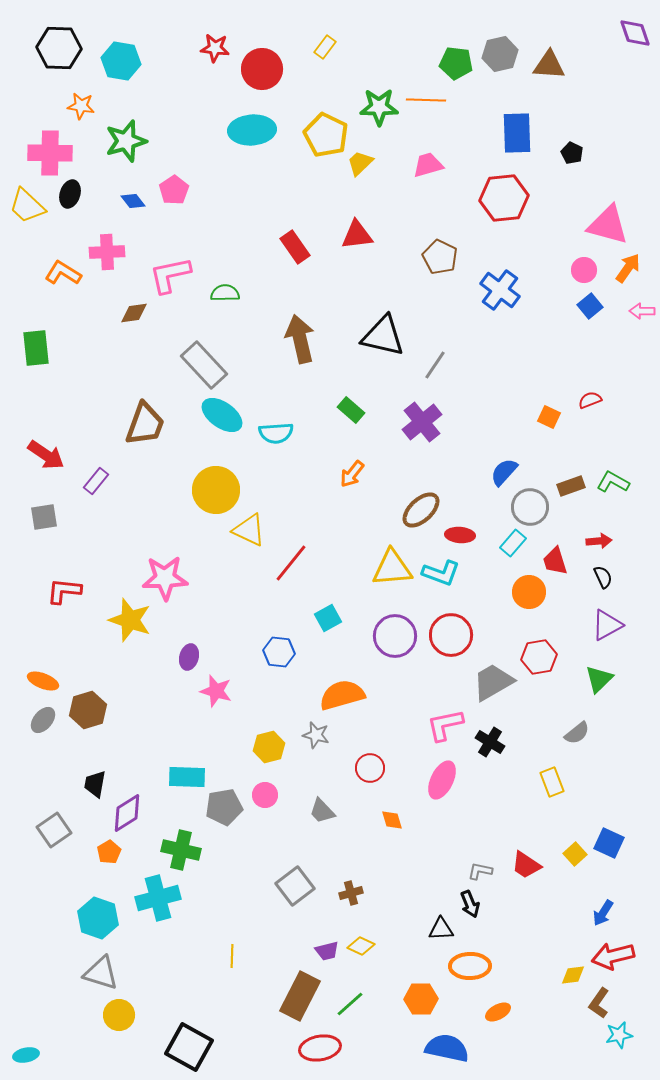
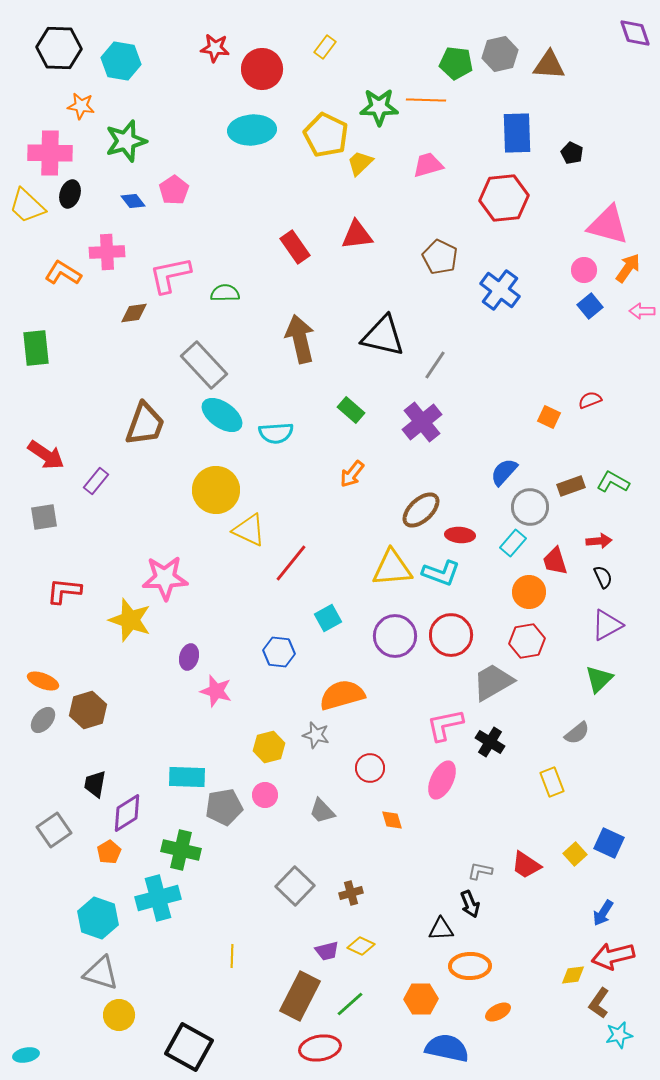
red hexagon at (539, 657): moved 12 px left, 16 px up
gray square at (295, 886): rotated 9 degrees counterclockwise
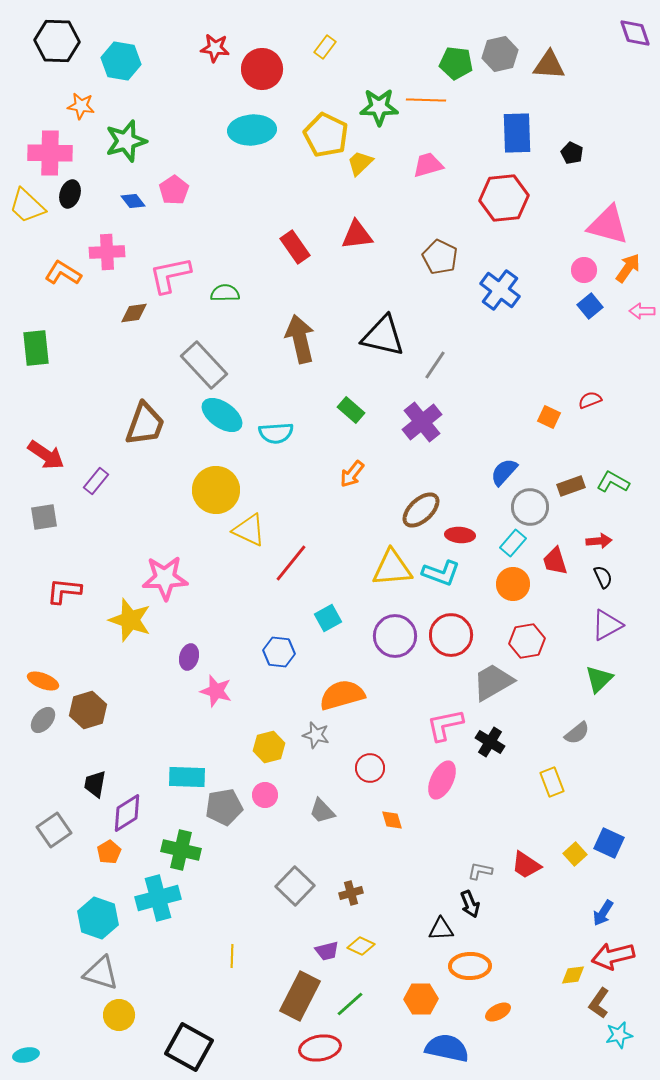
black hexagon at (59, 48): moved 2 px left, 7 px up
orange circle at (529, 592): moved 16 px left, 8 px up
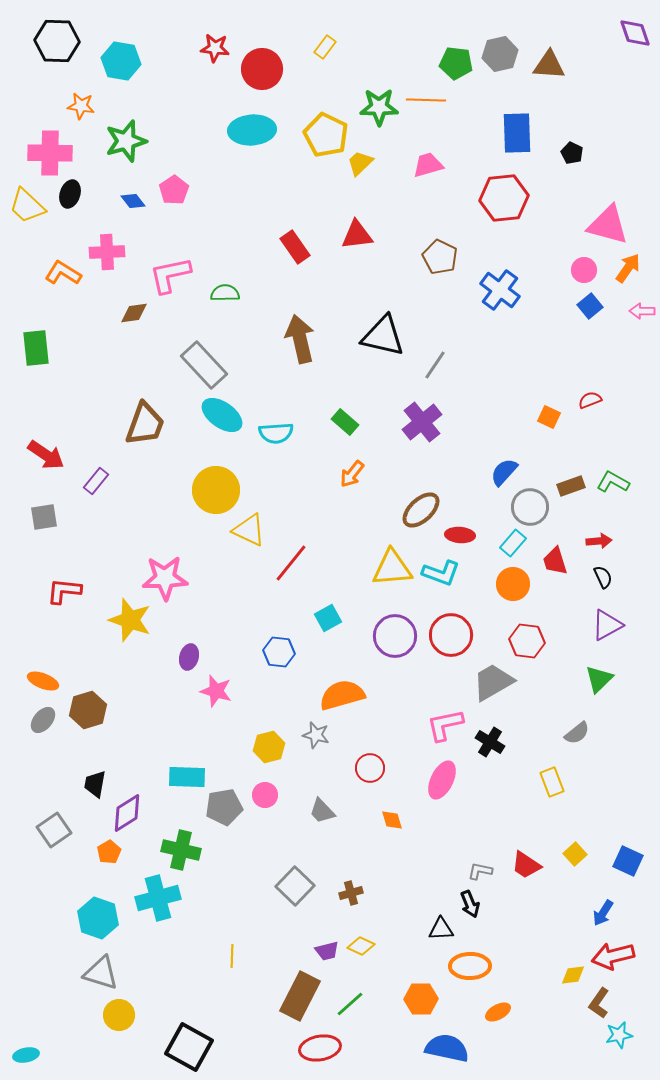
green rectangle at (351, 410): moved 6 px left, 12 px down
red hexagon at (527, 641): rotated 16 degrees clockwise
blue square at (609, 843): moved 19 px right, 18 px down
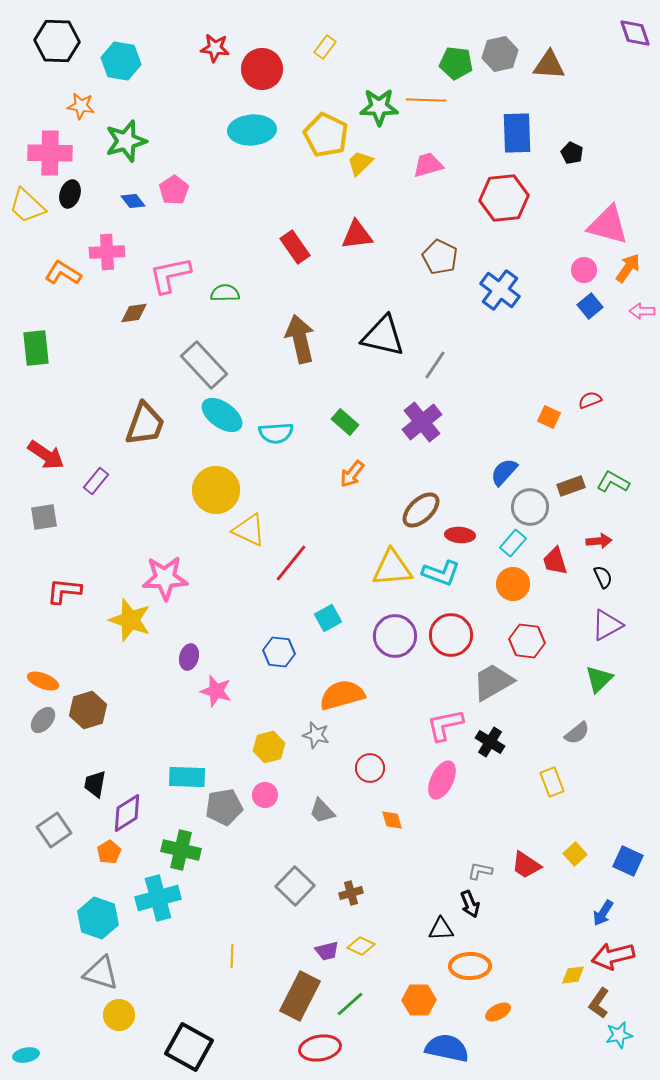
orange hexagon at (421, 999): moved 2 px left, 1 px down
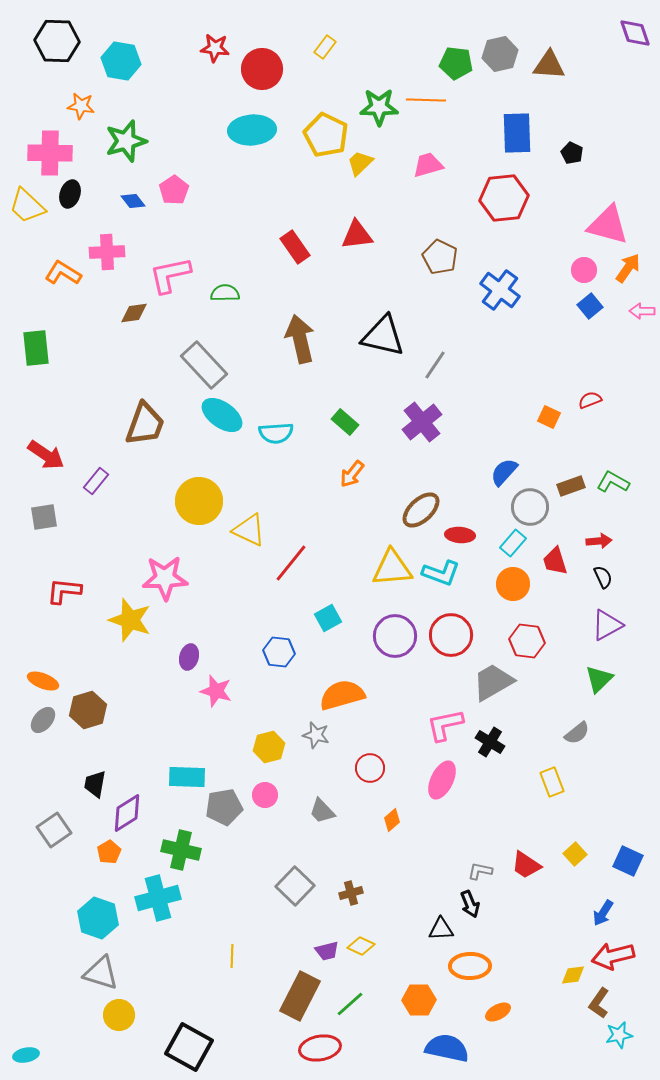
yellow circle at (216, 490): moved 17 px left, 11 px down
orange diamond at (392, 820): rotated 65 degrees clockwise
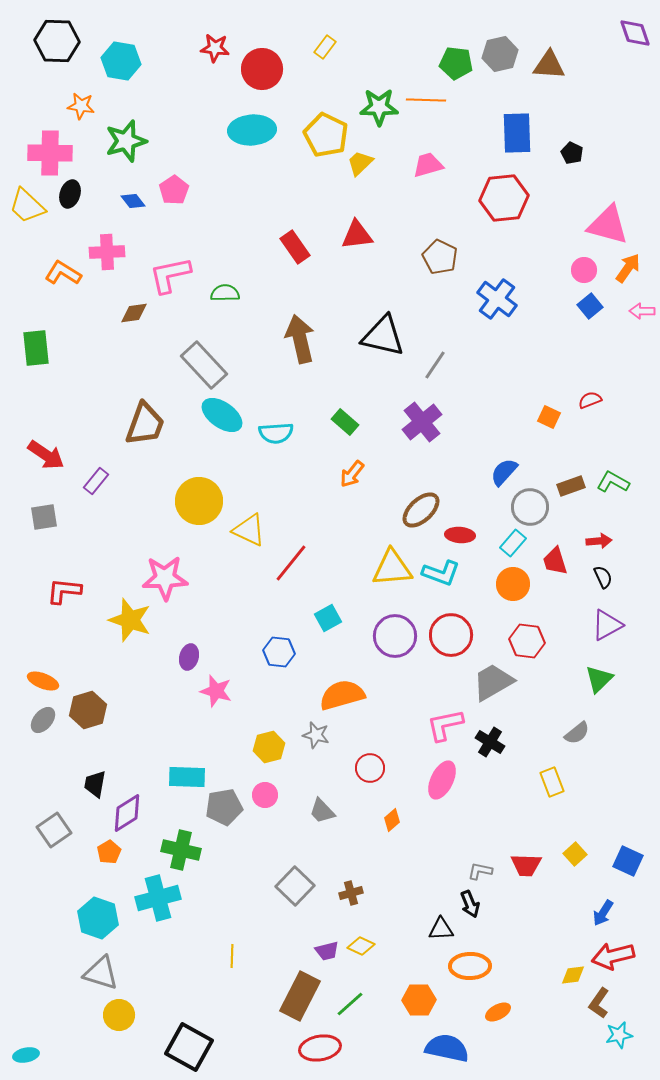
blue cross at (500, 290): moved 3 px left, 9 px down
red trapezoid at (526, 865): rotated 32 degrees counterclockwise
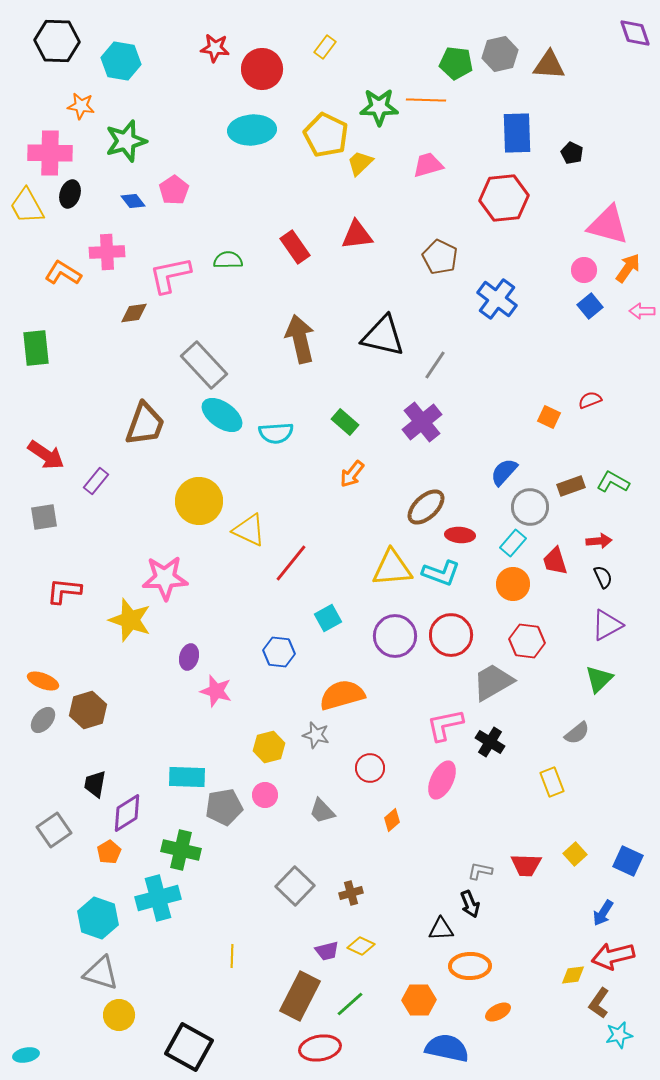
yellow trapezoid at (27, 206): rotated 18 degrees clockwise
green semicircle at (225, 293): moved 3 px right, 33 px up
brown ellipse at (421, 510): moved 5 px right, 3 px up
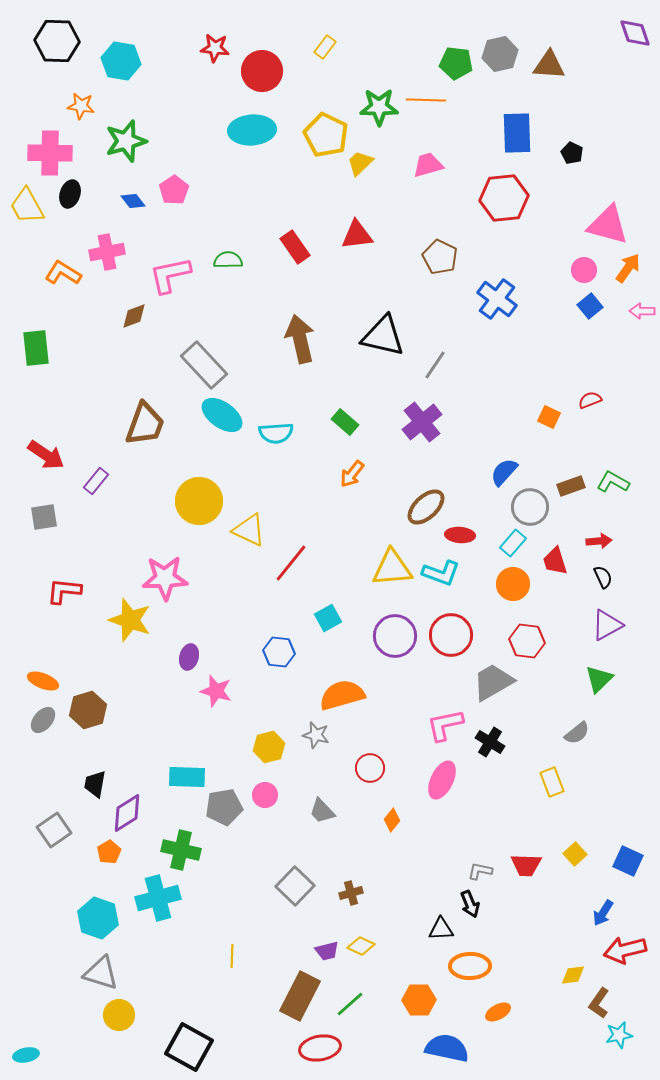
red circle at (262, 69): moved 2 px down
pink cross at (107, 252): rotated 8 degrees counterclockwise
brown diamond at (134, 313): moved 3 px down; rotated 12 degrees counterclockwise
orange diamond at (392, 820): rotated 10 degrees counterclockwise
red arrow at (613, 956): moved 12 px right, 6 px up
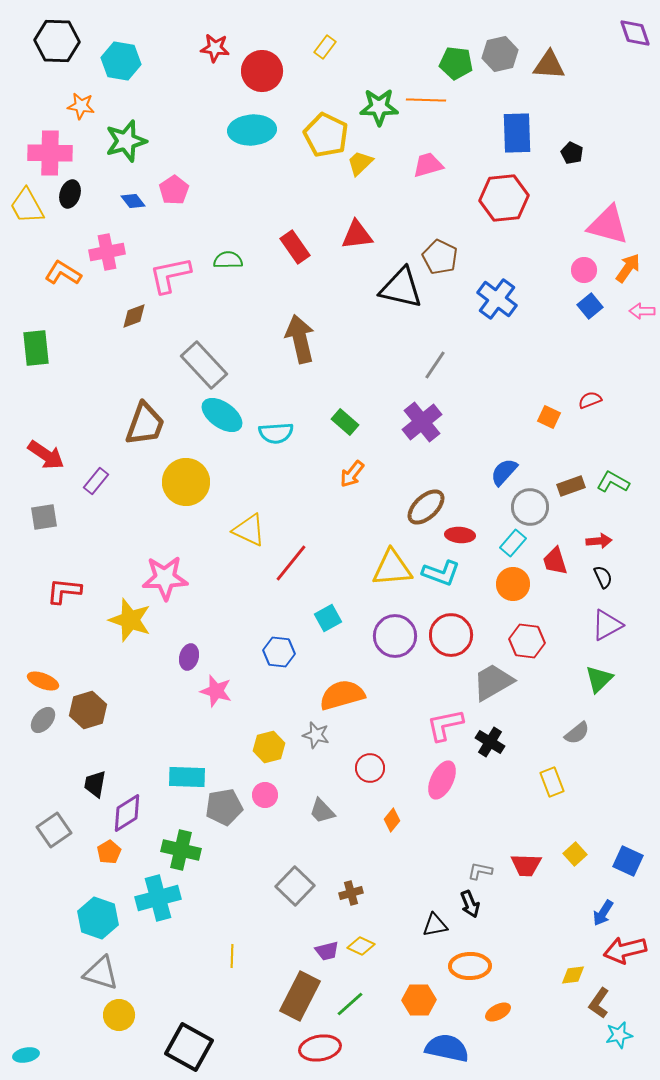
black triangle at (383, 336): moved 18 px right, 48 px up
yellow circle at (199, 501): moved 13 px left, 19 px up
black triangle at (441, 929): moved 6 px left, 4 px up; rotated 8 degrees counterclockwise
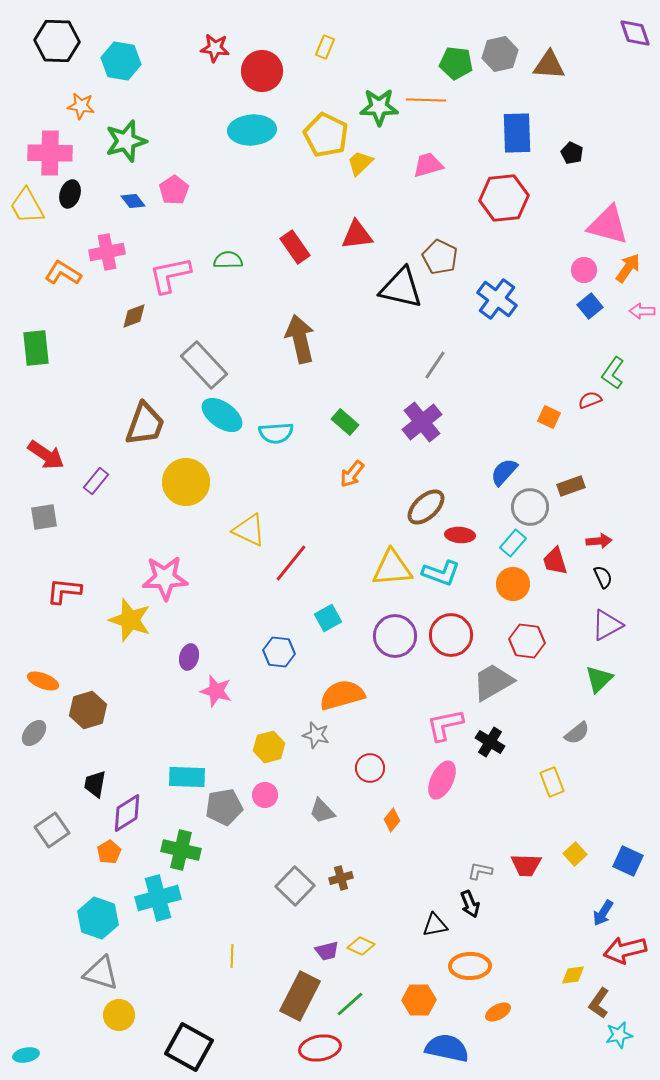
yellow rectangle at (325, 47): rotated 15 degrees counterclockwise
green L-shape at (613, 482): moved 109 px up; rotated 84 degrees counterclockwise
gray ellipse at (43, 720): moved 9 px left, 13 px down
gray square at (54, 830): moved 2 px left
brown cross at (351, 893): moved 10 px left, 15 px up
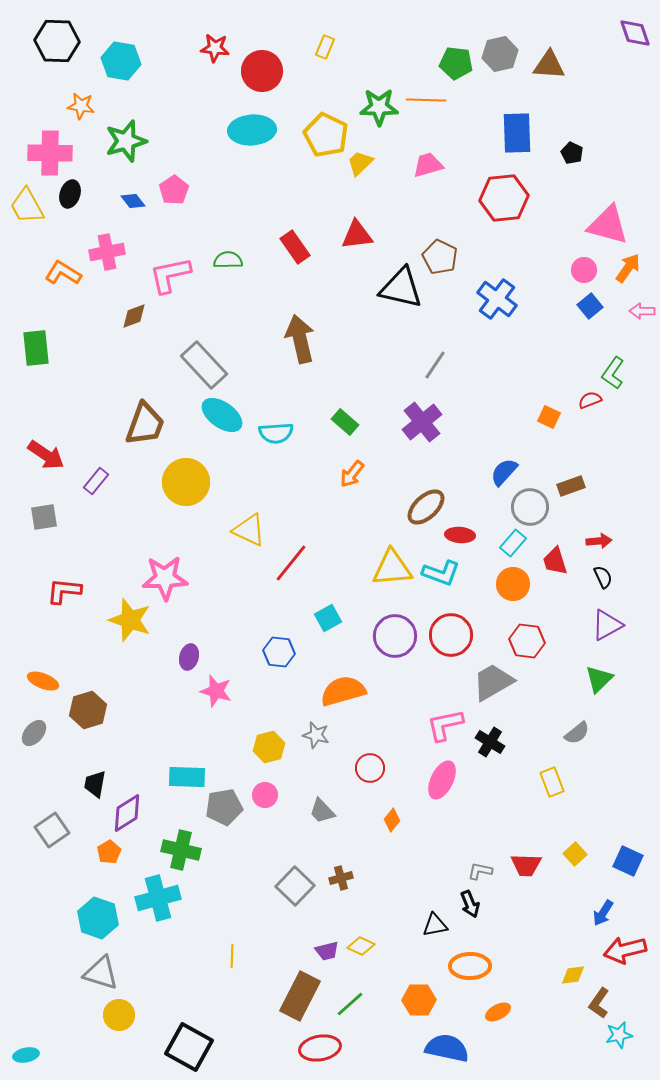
orange semicircle at (342, 695): moved 1 px right, 4 px up
